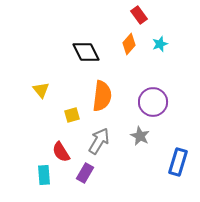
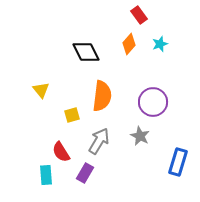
cyan rectangle: moved 2 px right
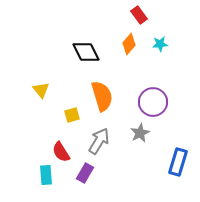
cyan star: rotated 14 degrees clockwise
orange semicircle: rotated 24 degrees counterclockwise
gray star: moved 3 px up; rotated 18 degrees clockwise
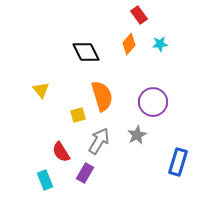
yellow square: moved 6 px right
gray star: moved 3 px left, 2 px down
cyan rectangle: moved 1 px left, 5 px down; rotated 18 degrees counterclockwise
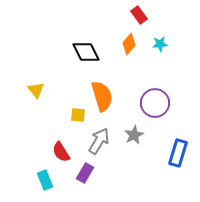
yellow triangle: moved 5 px left
purple circle: moved 2 px right, 1 px down
yellow square: rotated 21 degrees clockwise
gray star: moved 3 px left
blue rectangle: moved 9 px up
